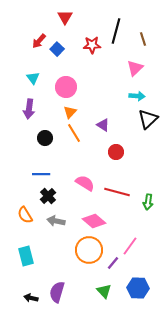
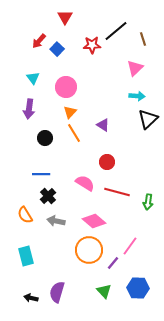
black line: rotated 35 degrees clockwise
red circle: moved 9 px left, 10 px down
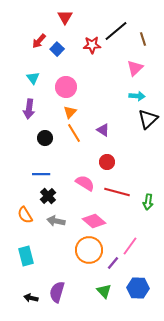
purple triangle: moved 5 px down
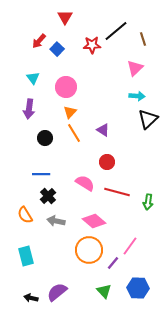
purple semicircle: rotated 35 degrees clockwise
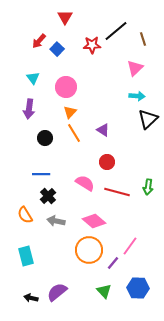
green arrow: moved 15 px up
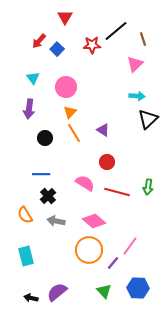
pink triangle: moved 4 px up
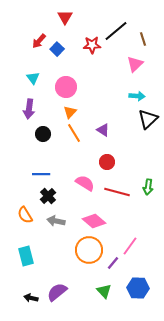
black circle: moved 2 px left, 4 px up
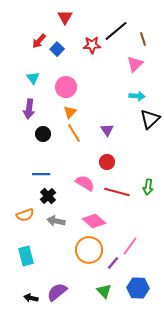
black triangle: moved 2 px right
purple triangle: moved 4 px right; rotated 24 degrees clockwise
orange semicircle: rotated 78 degrees counterclockwise
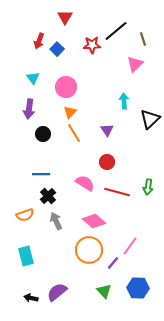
red arrow: rotated 21 degrees counterclockwise
cyan arrow: moved 13 px left, 5 px down; rotated 98 degrees counterclockwise
gray arrow: rotated 54 degrees clockwise
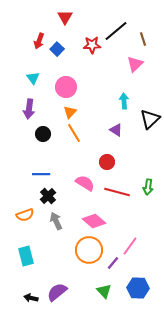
purple triangle: moved 9 px right; rotated 24 degrees counterclockwise
